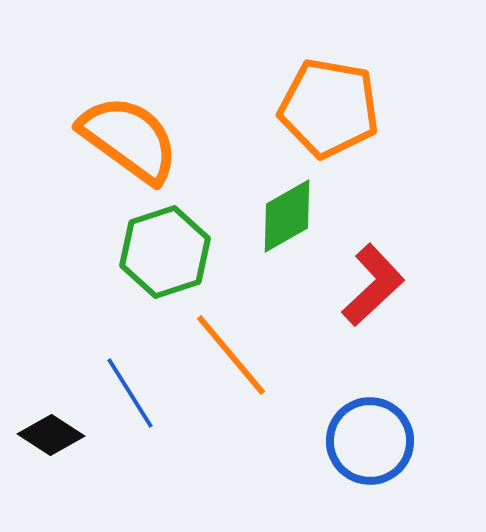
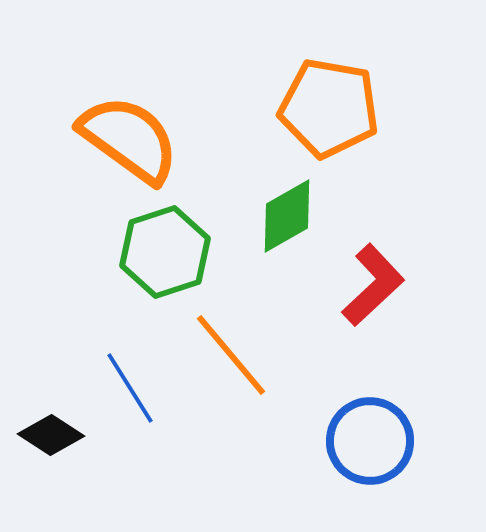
blue line: moved 5 px up
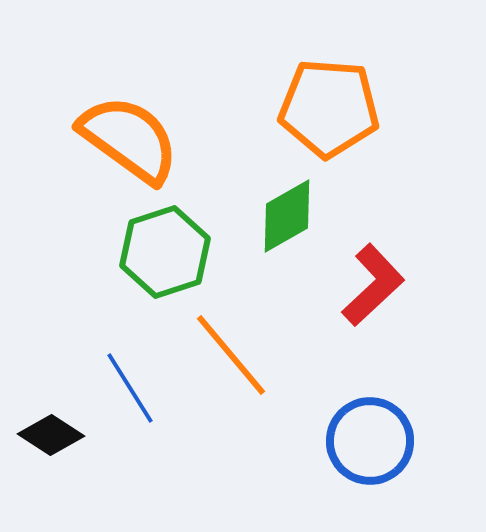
orange pentagon: rotated 6 degrees counterclockwise
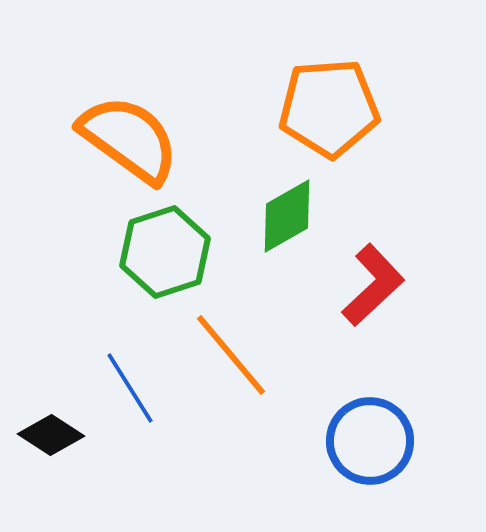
orange pentagon: rotated 8 degrees counterclockwise
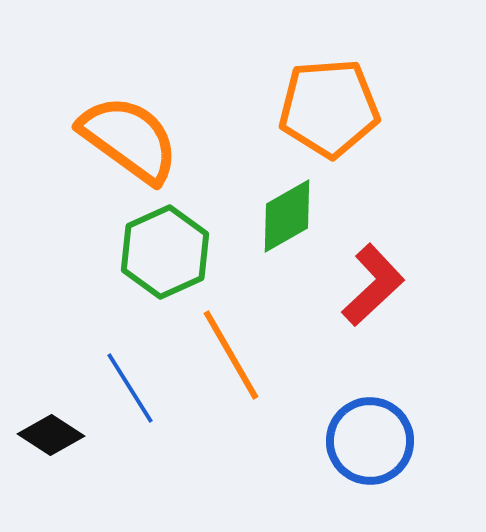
green hexagon: rotated 6 degrees counterclockwise
orange line: rotated 10 degrees clockwise
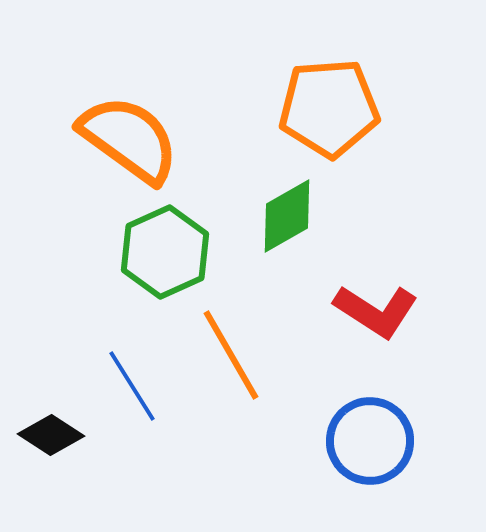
red L-shape: moved 3 px right, 26 px down; rotated 76 degrees clockwise
blue line: moved 2 px right, 2 px up
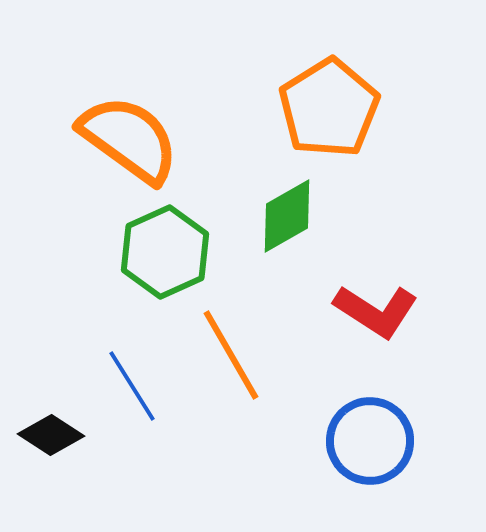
orange pentagon: rotated 28 degrees counterclockwise
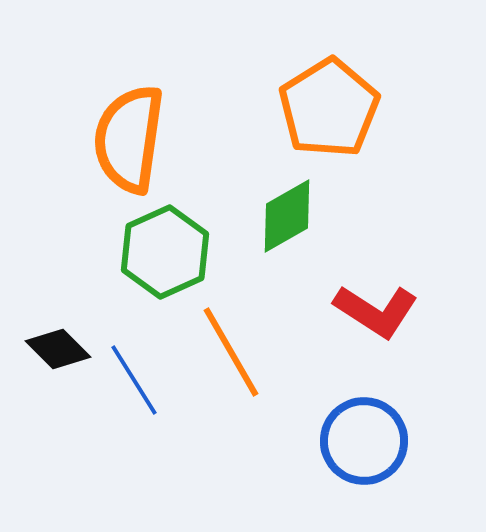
orange semicircle: rotated 118 degrees counterclockwise
orange line: moved 3 px up
blue line: moved 2 px right, 6 px up
black diamond: moved 7 px right, 86 px up; rotated 12 degrees clockwise
blue circle: moved 6 px left
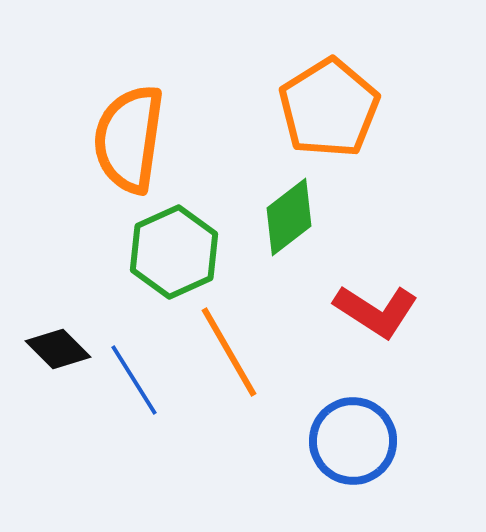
green diamond: moved 2 px right, 1 px down; rotated 8 degrees counterclockwise
green hexagon: moved 9 px right
orange line: moved 2 px left
blue circle: moved 11 px left
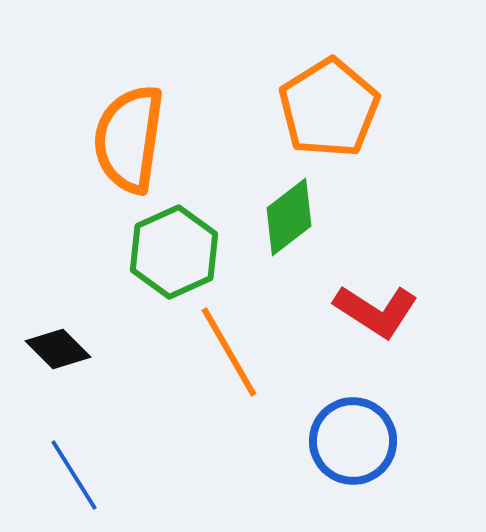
blue line: moved 60 px left, 95 px down
